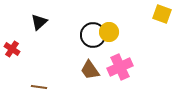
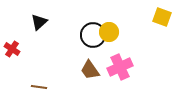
yellow square: moved 3 px down
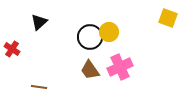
yellow square: moved 6 px right, 1 px down
black circle: moved 3 px left, 2 px down
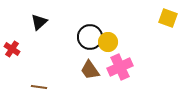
yellow circle: moved 1 px left, 10 px down
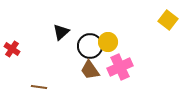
yellow square: moved 2 px down; rotated 18 degrees clockwise
black triangle: moved 22 px right, 10 px down
black circle: moved 9 px down
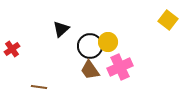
black triangle: moved 3 px up
red cross: rotated 21 degrees clockwise
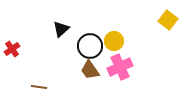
yellow circle: moved 6 px right, 1 px up
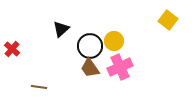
red cross: rotated 14 degrees counterclockwise
brown trapezoid: moved 2 px up
